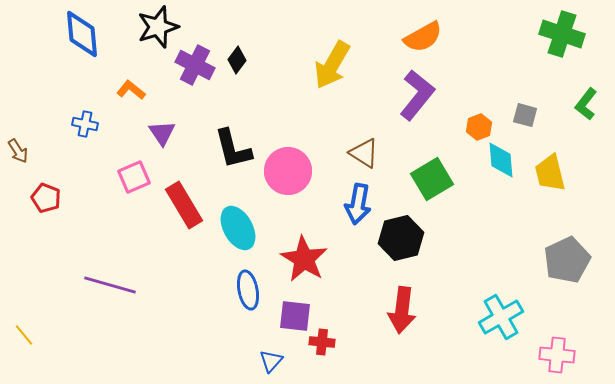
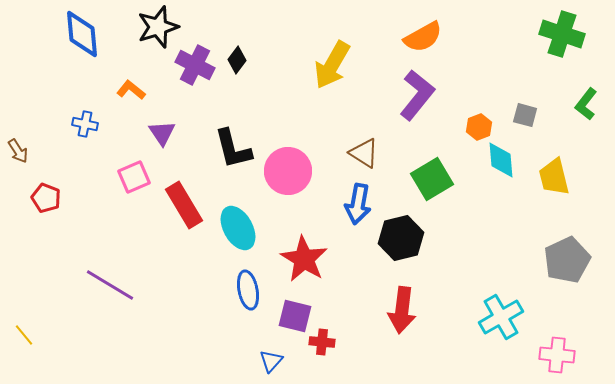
yellow trapezoid: moved 4 px right, 4 px down
purple line: rotated 15 degrees clockwise
purple square: rotated 8 degrees clockwise
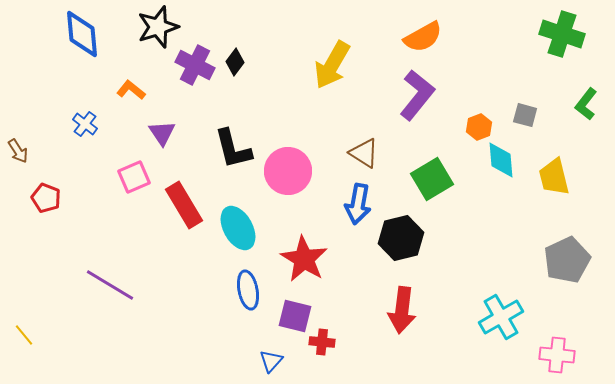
black diamond: moved 2 px left, 2 px down
blue cross: rotated 25 degrees clockwise
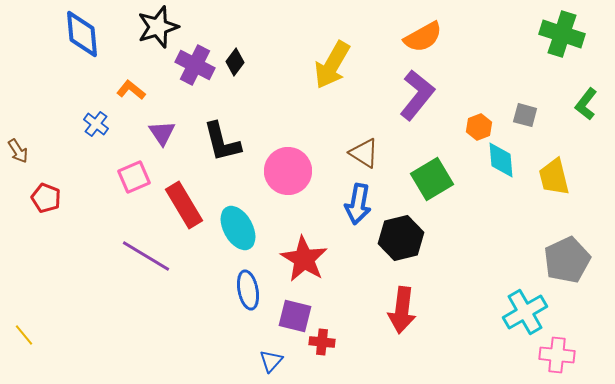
blue cross: moved 11 px right
black L-shape: moved 11 px left, 7 px up
purple line: moved 36 px right, 29 px up
cyan cross: moved 24 px right, 5 px up
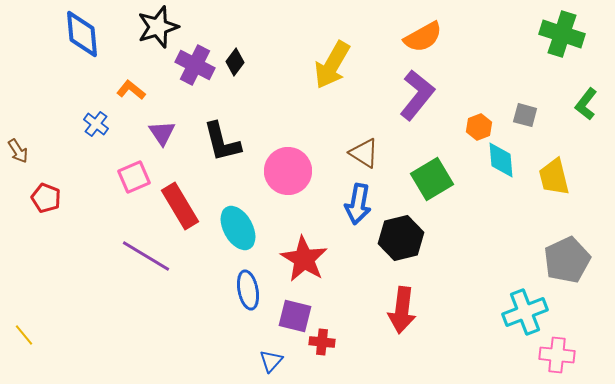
red rectangle: moved 4 px left, 1 px down
cyan cross: rotated 9 degrees clockwise
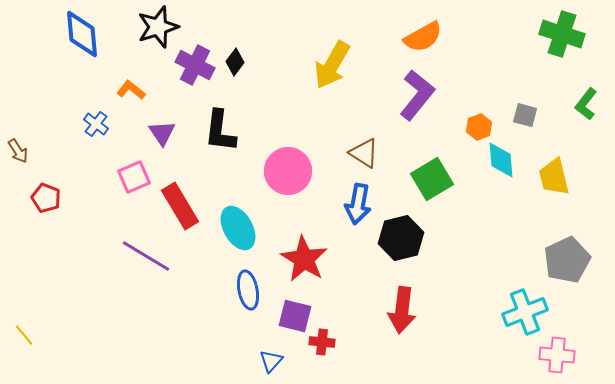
black L-shape: moved 2 px left, 11 px up; rotated 21 degrees clockwise
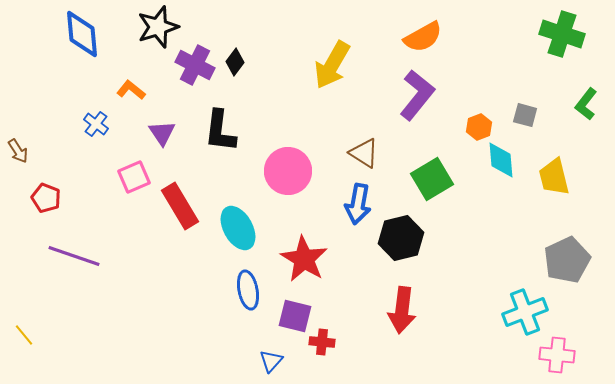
purple line: moved 72 px left; rotated 12 degrees counterclockwise
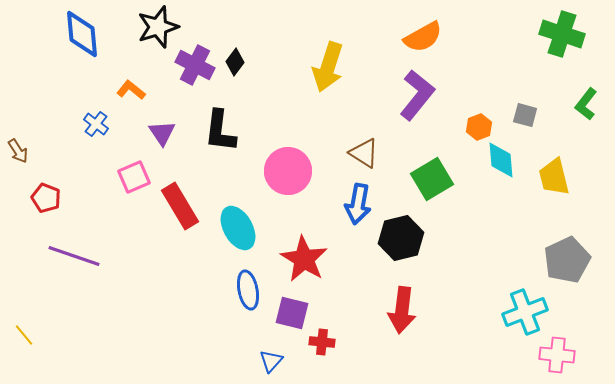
yellow arrow: moved 4 px left, 2 px down; rotated 12 degrees counterclockwise
purple square: moved 3 px left, 3 px up
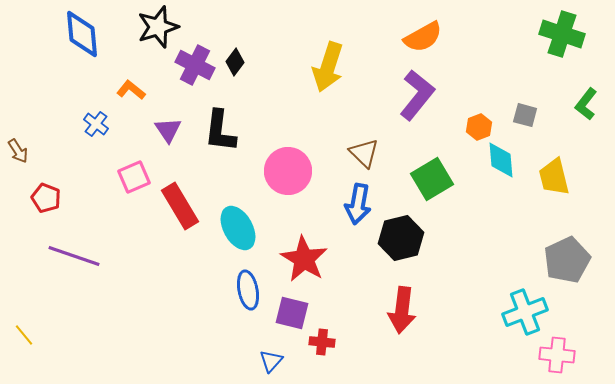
purple triangle: moved 6 px right, 3 px up
brown triangle: rotated 12 degrees clockwise
